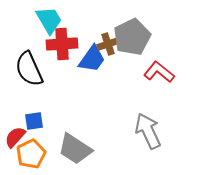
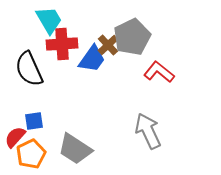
brown cross: moved 1 px down; rotated 25 degrees counterclockwise
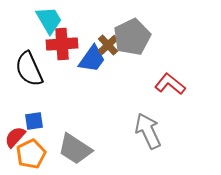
red L-shape: moved 11 px right, 12 px down
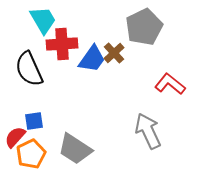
cyan trapezoid: moved 6 px left
gray pentagon: moved 12 px right, 10 px up
brown cross: moved 6 px right, 8 px down
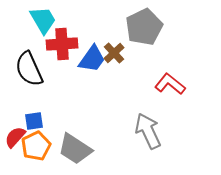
orange pentagon: moved 5 px right, 8 px up
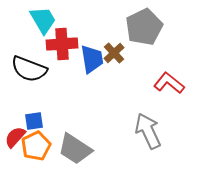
blue trapezoid: rotated 44 degrees counterclockwise
black semicircle: rotated 45 degrees counterclockwise
red L-shape: moved 1 px left, 1 px up
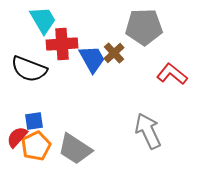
gray pentagon: rotated 24 degrees clockwise
blue trapezoid: rotated 20 degrees counterclockwise
red L-shape: moved 3 px right, 9 px up
red semicircle: moved 2 px right
